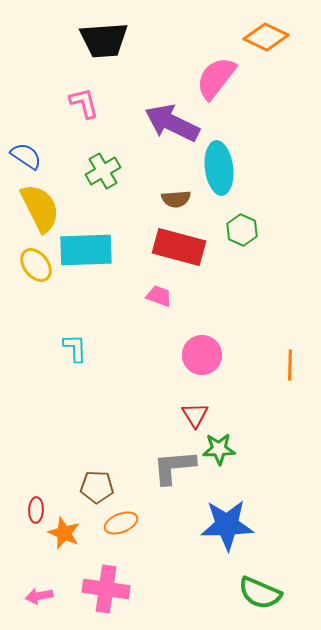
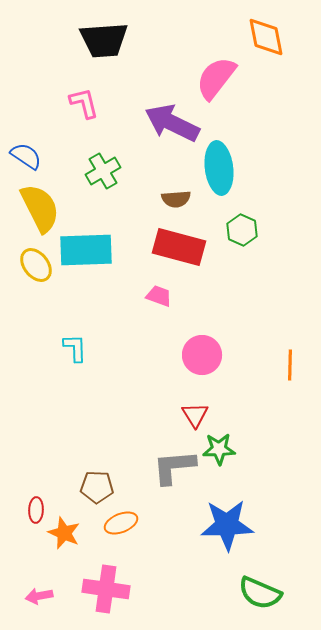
orange diamond: rotated 54 degrees clockwise
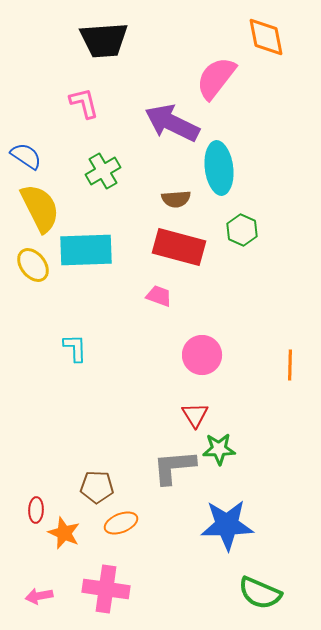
yellow ellipse: moved 3 px left
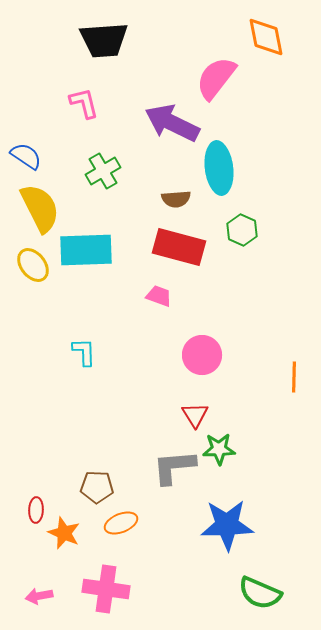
cyan L-shape: moved 9 px right, 4 px down
orange line: moved 4 px right, 12 px down
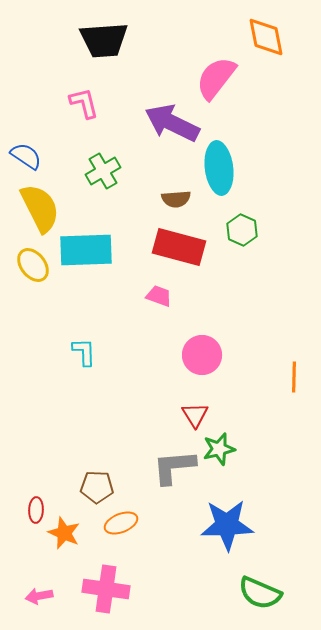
green star: rotated 12 degrees counterclockwise
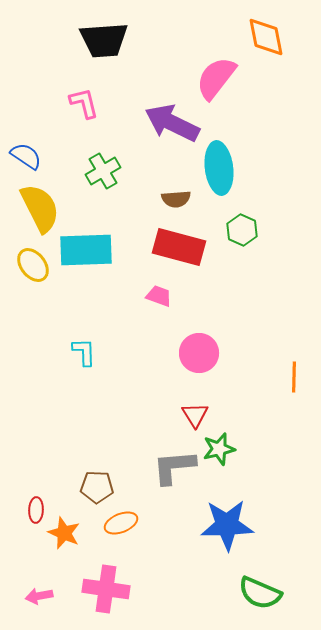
pink circle: moved 3 px left, 2 px up
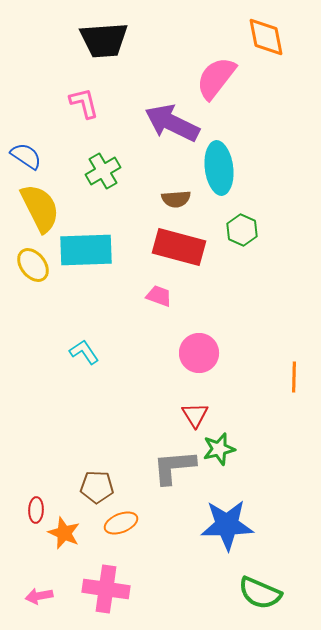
cyan L-shape: rotated 32 degrees counterclockwise
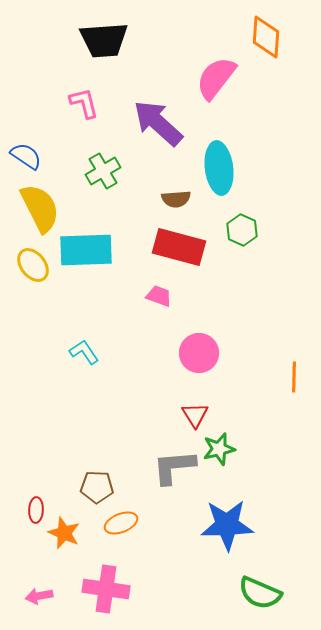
orange diamond: rotated 15 degrees clockwise
purple arrow: moved 14 px left; rotated 16 degrees clockwise
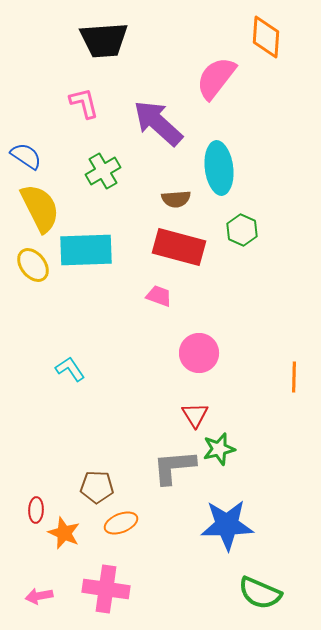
cyan L-shape: moved 14 px left, 17 px down
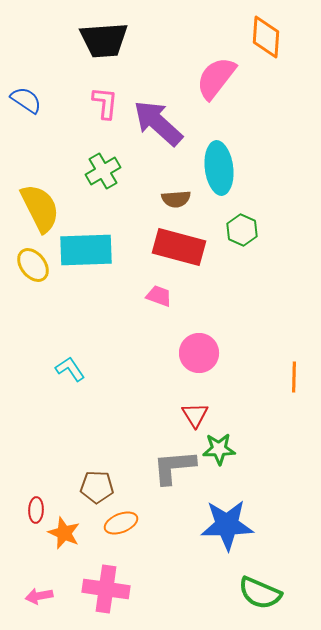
pink L-shape: moved 21 px right; rotated 20 degrees clockwise
blue semicircle: moved 56 px up
green star: rotated 12 degrees clockwise
